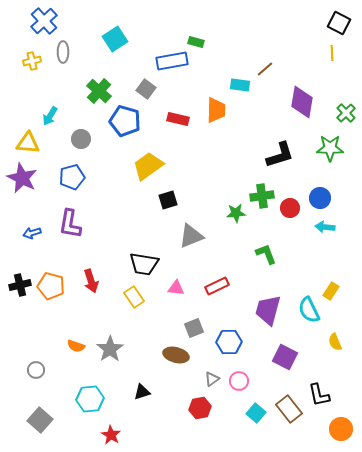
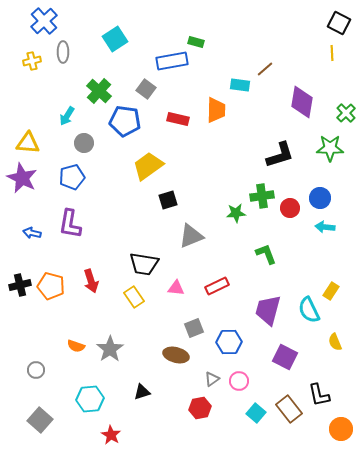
cyan arrow at (50, 116): moved 17 px right
blue pentagon at (125, 121): rotated 8 degrees counterclockwise
gray circle at (81, 139): moved 3 px right, 4 px down
blue arrow at (32, 233): rotated 30 degrees clockwise
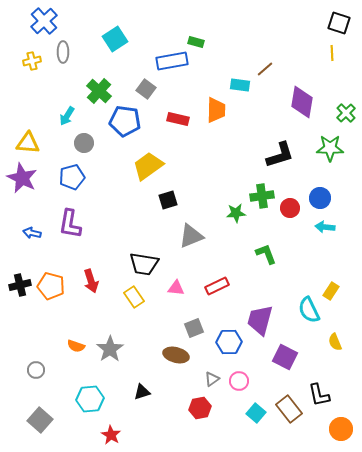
black square at (339, 23): rotated 10 degrees counterclockwise
purple trapezoid at (268, 310): moved 8 px left, 10 px down
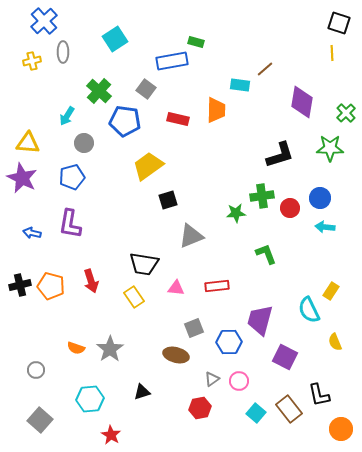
red rectangle at (217, 286): rotated 20 degrees clockwise
orange semicircle at (76, 346): moved 2 px down
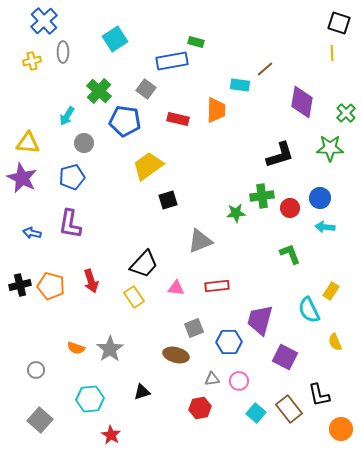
gray triangle at (191, 236): moved 9 px right, 5 px down
green L-shape at (266, 254): moved 24 px right
black trapezoid at (144, 264): rotated 56 degrees counterclockwise
gray triangle at (212, 379): rotated 28 degrees clockwise
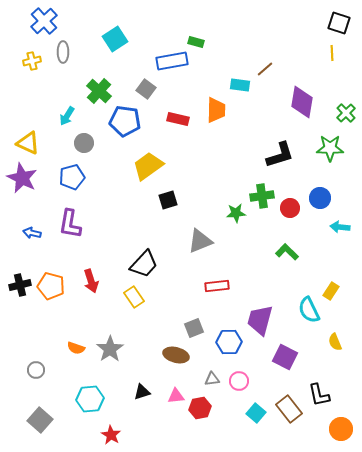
yellow triangle at (28, 143): rotated 20 degrees clockwise
cyan arrow at (325, 227): moved 15 px right
green L-shape at (290, 254): moved 3 px left, 2 px up; rotated 25 degrees counterclockwise
pink triangle at (176, 288): moved 108 px down; rotated 12 degrees counterclockwise
